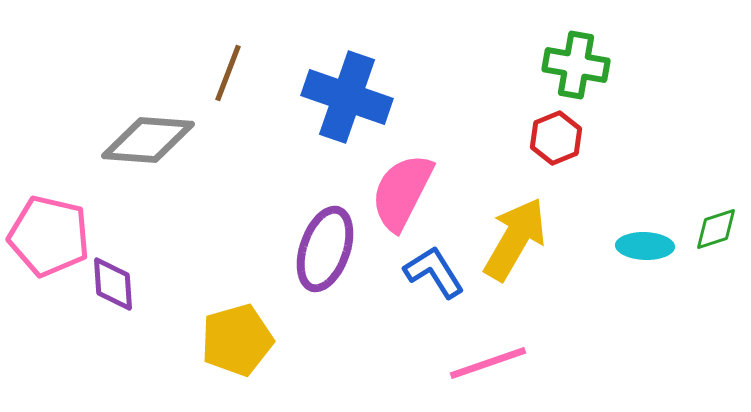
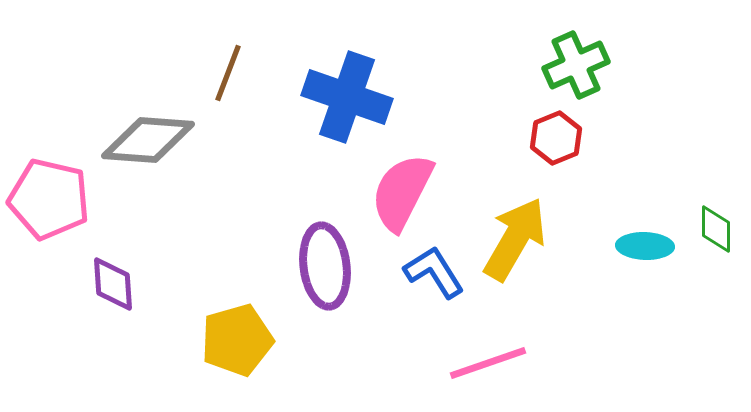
green cross: rotated 34 degrees counterclockwise
green diamond: rotated 72 degrees counterclockwise
pink pentagon: moved 37 px up
purple ellipse: moved 17 px down; rotated 26 degrees counterclockwise
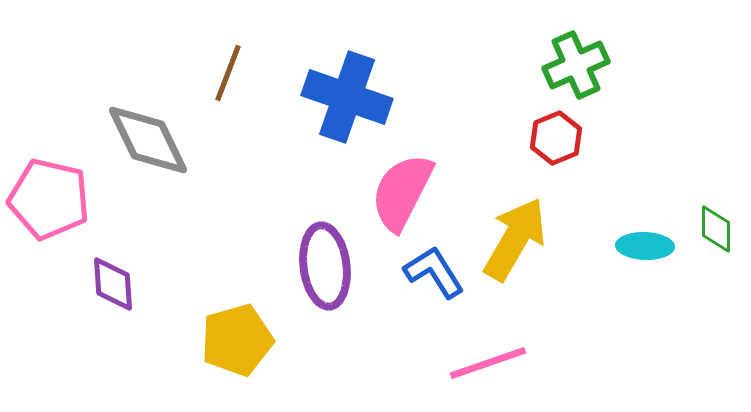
gray diamond: rotated 60 degrees clockwise
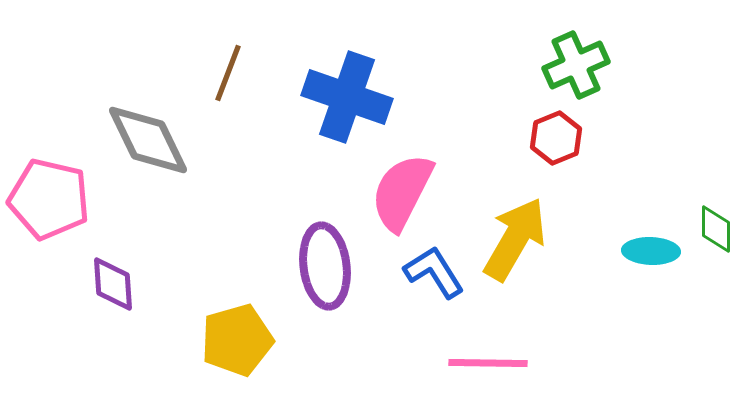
cyan ellipse: moved 6 px right, 5 px down
pink line: rotated 20 degrees clockwise
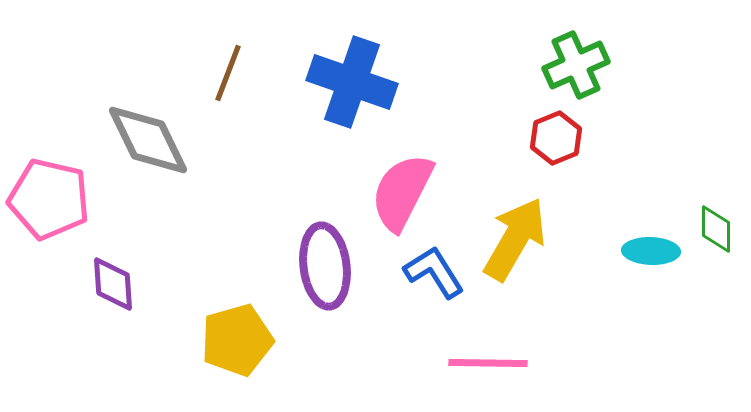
blue cross: moved 5 px right, 15 px up
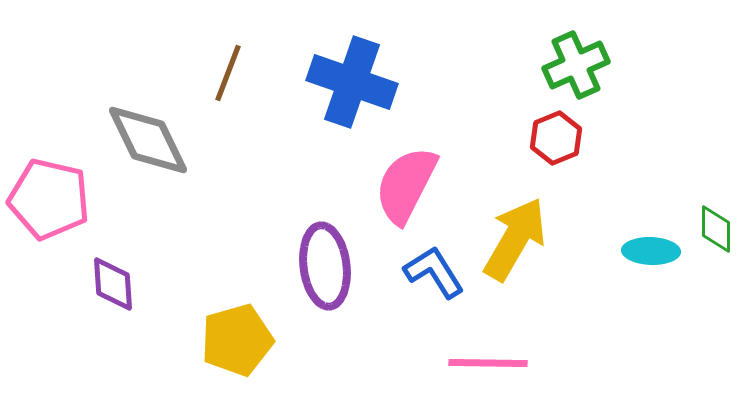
pink semicircle: moved 4 px right, 7 px up
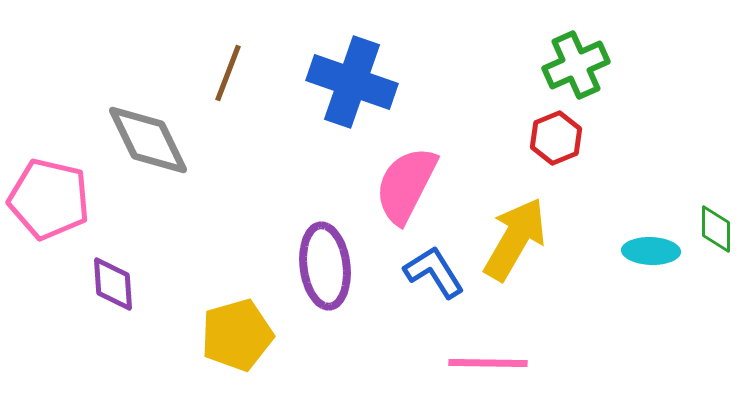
yellow pentagon: moved 5 px up
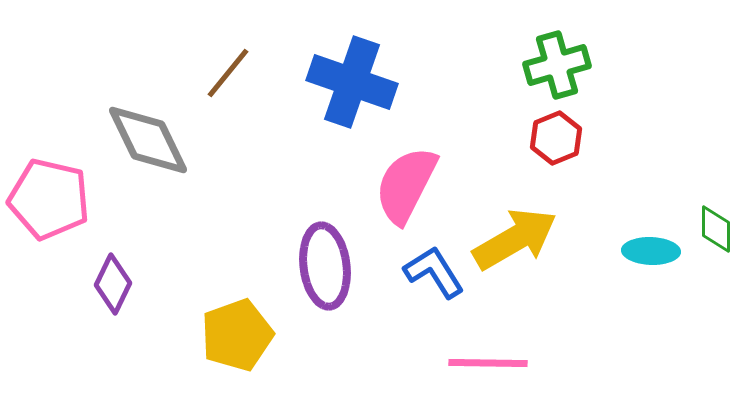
green cross: moved 19 px left; rotated 8 degrees clockwise
brown line: rotated 18 degrees clockwise
yellow arrow: rotated 30 degrees clockwise
purple diamond: rotated 30 degrees clockwise
yellow pentagon: rotated 4 degrees counterclockwise
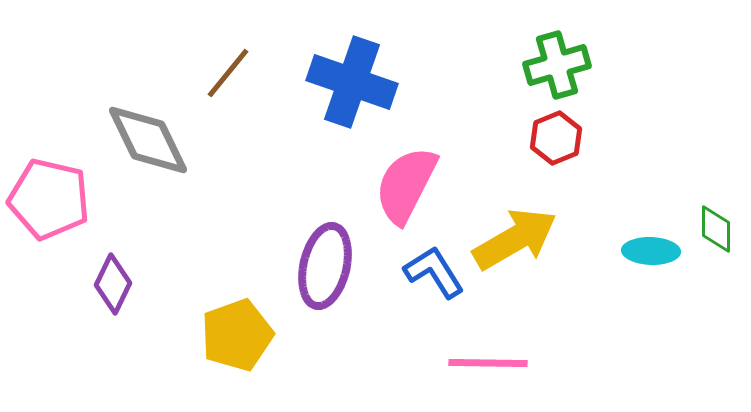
purple ellipse: rotated 20 degrees clockwise
